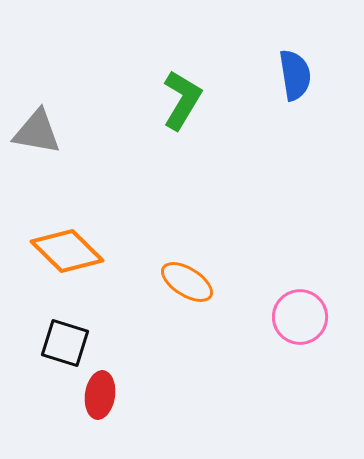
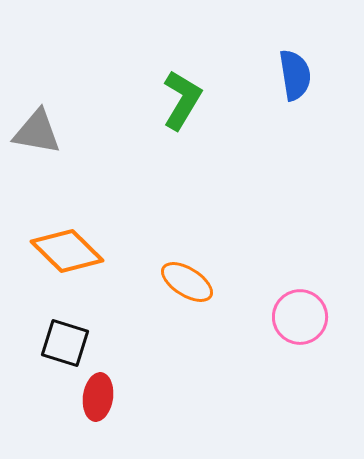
red ellipse: moved 2 px left, 2 px down
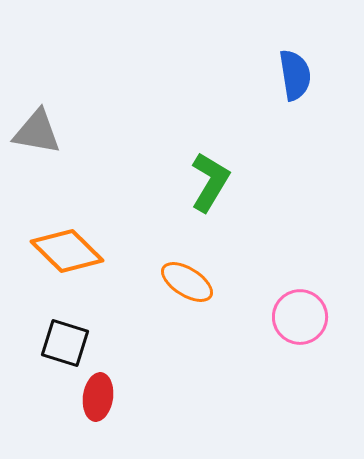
green L-shape: moved 28 px right, 82 px down
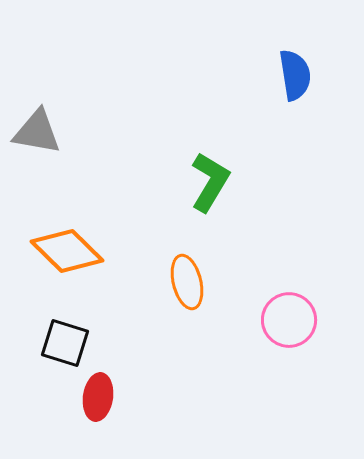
orange ellipse: rotated 44 degrees clockwise
pink circle: moved 11 px left, 3 px down
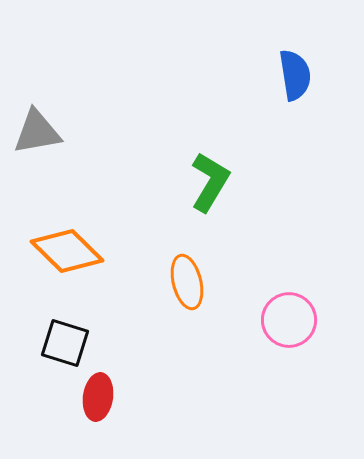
gray triangle: rotated 20 degrees counterclockwise
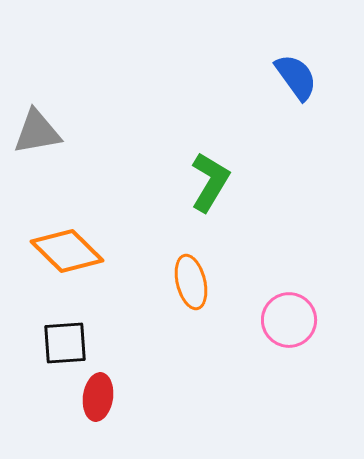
blue semicircle: moved 1 px right, 2 px down; rotated 27 degrees counterclockwise
orange ellipse: moved 4 px right
black square: rotated 21 degrees counterclockwise
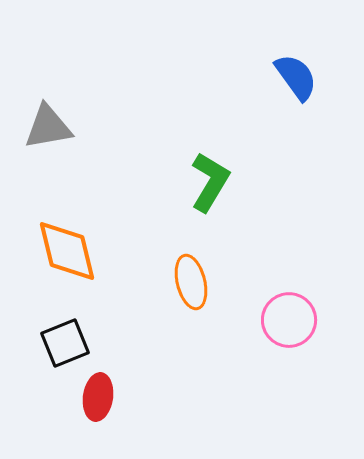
gray triangle: moved 11 px right, 5 px up
orange diamond: rotated 32 degrees clockwise
black square: rotated 18 degrees counterclockwise
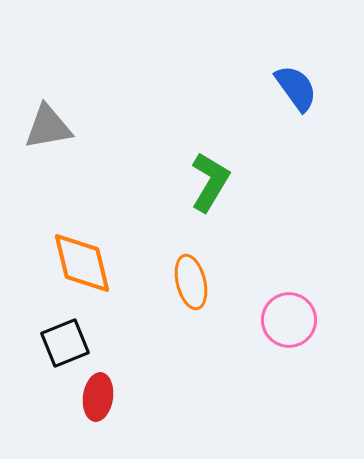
blue semicircle: moved 11 px down
orange diamond: moved 15 px right, 12 px down
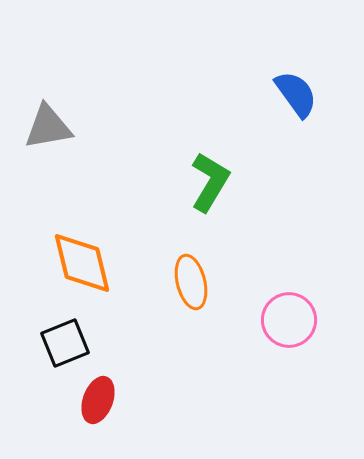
blue semicircle: moved 6 px down
red ellipse: moved 3 px down; rotated 12 degrees clockwise
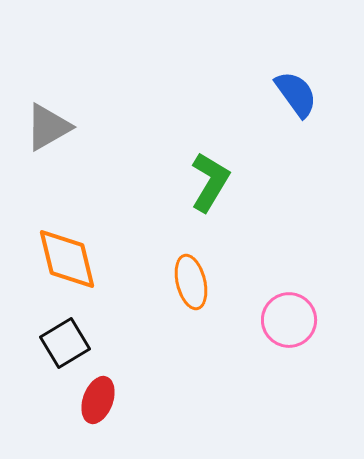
gray triangle: rotated 20 degrees counterclockwise
orange diamond: moved 15 px left, 4 px up
black square: rotated 9 degrees counterclockwise
